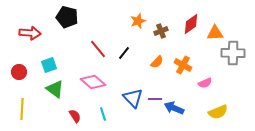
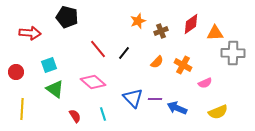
red circle: moved 3 px left
blue arrow: moved 3 px right
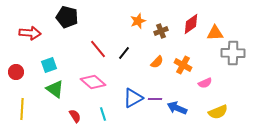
blue triangle: rotated 45 degrees clockwise
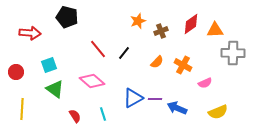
orange triangle: moved 3 px up
pink diamond: moved 1 px left, 1 px up
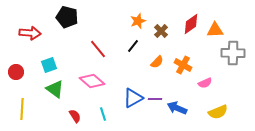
brown cross: rotated 24 degrees counterclockwise
black line: moved 9 px right, 7 px up
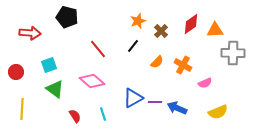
purple line: moved 3 px down
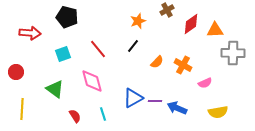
brown cross: moved 6 px right, 21 px up; rotated 16 degrees clockwise
cyan square: moved 14 px right, 11 px up
pink diamond: rotated 35 degrees clockwise
purple line: moved 1 px up
yellow semicircle: rotated 12 degrees clockwise
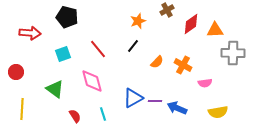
pink semicircle: rotated 16 degrees clockwise
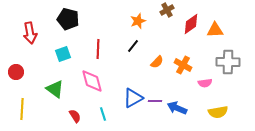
black pentagon: moved 1 px right, 2 px down
red arrow: rotated 75 degrees clockwise
red line: rotated 42 degrees clockwise
gray cross: moved 5 px left, 9 px down
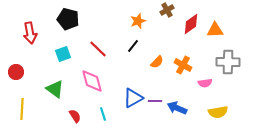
red line: rotated 48 degrees counterclockwise
